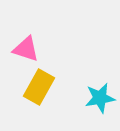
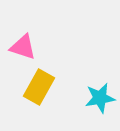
pink triangle: moved 3 px left, 2 px up
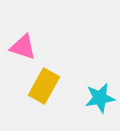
yellow rectangle: moved 5 px right, 1 px up
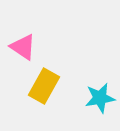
pink triangle: rotated 16 degrees clockwise
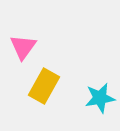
pink triangle: rotated 32 degrees clockwise
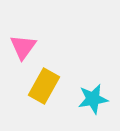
cyan star: moved 7 px left, 1 px down
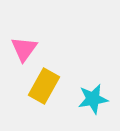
pink triangle: moved 1 px right, 2 px down
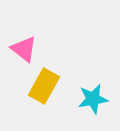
pink triangle: rotated 28 degrees counterclockwise
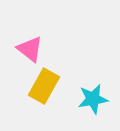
pink triangle: moved 6 px right
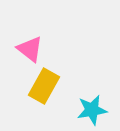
cyan star: moved 1 px left, 11 px down
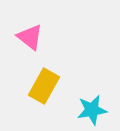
pink triangle: moved 12 px up
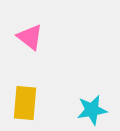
yellow rectangle: moved 19 px left, 17 px down; rotated 24 degrees counterclockwise
